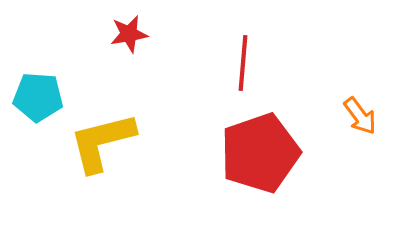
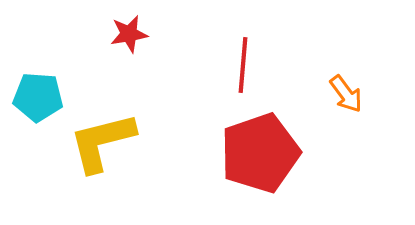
red line: moved 2 px down
orange arrow: moved 14 px left, 22 px up
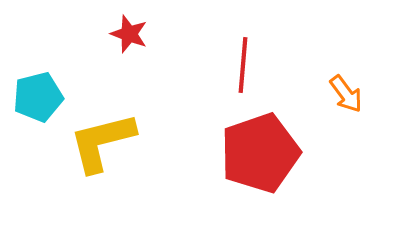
red star: rotated 30 degrees clockwise
cyan pentagon: rotated 18 degrees counterclockwise
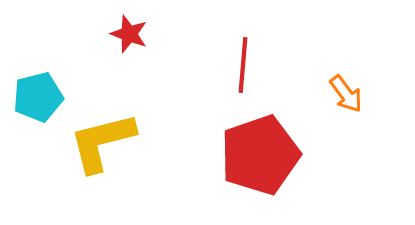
red pentagon: moved 2 px down
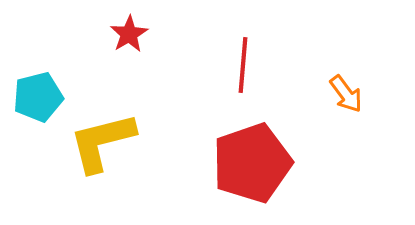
red star: rotated 21 degrees clockwise
red pentagon: moved 8 px left, 8 px down
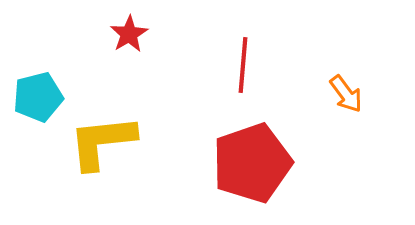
yellow L-shape: rotated 8 degrees clockwise
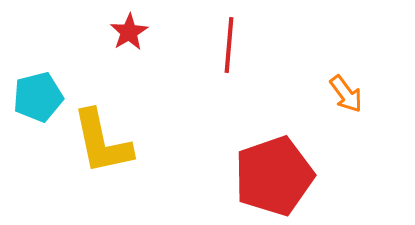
red star: moved 2 px up
red line: moved 14 px left, 20 px up
yellow L-shape: rotated 96 degrees counterclockwise
red pentagon: moved 22 px right, 13 px down
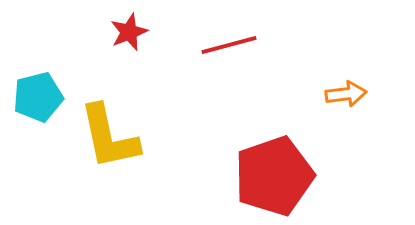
red star: rotated 9 degrees clockwise
red line: rotated 70 degrees clockwise
orange arrow: rotated 60 degrees counterclockwise
yellow L-shape: moved 7 px right, 5 px up
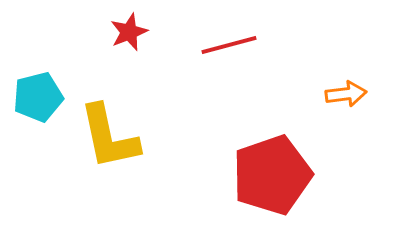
red pentagon: moved 2 px left, 1 px up
